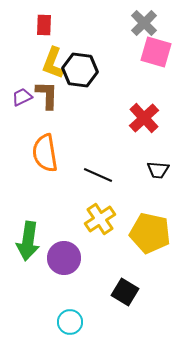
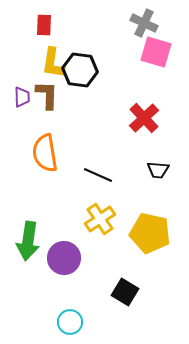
gray cross: rotated 20 degrees counterclockwise
yellow L-shape: rotated 12 degrees counterclockwise
purple trapezoid: rotated 115 degrees clockwise
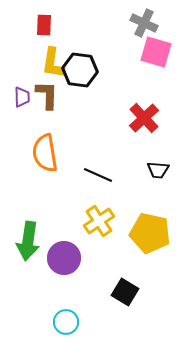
yellow cross: moved 1 px left, 2 px down
cyan circle: moved 4 px left
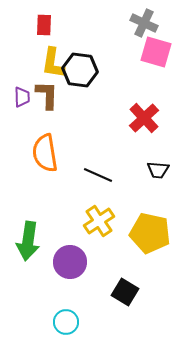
purple circle: moved 6 px right, 4 px down
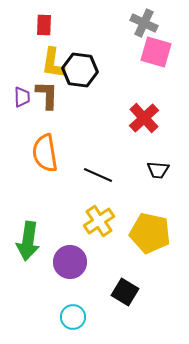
cyan circle: moved 7 px right, 5 px up
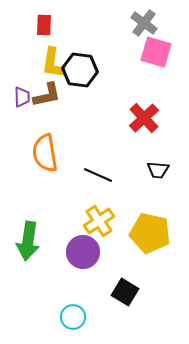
gray cross: rotated 12 degrees clockwise
brown L-shape: rotated 76 degrees clockwise
purple circle: moved 13 px right, 10 px up
